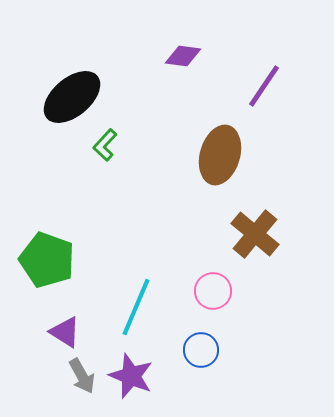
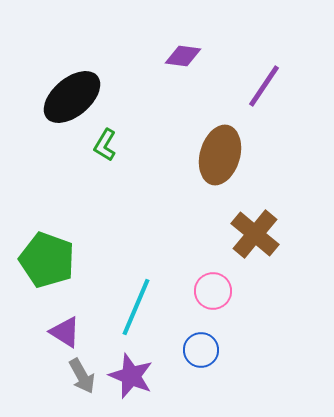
green L-shape: rotated 12 degrees counterclockwise
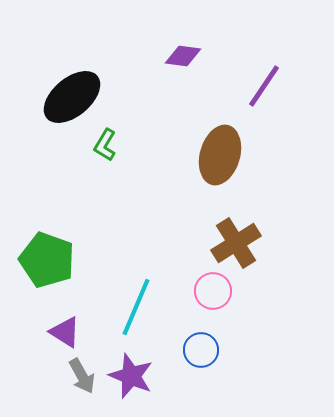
brown cross: moved 19 px left, 9 px down; rotated 18 degrees clockwise
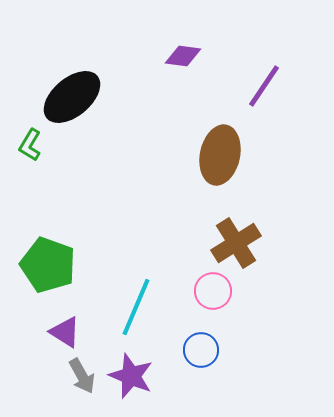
green L-shape: moved 75 px left
brown ellipse: rotated 4 degrees counterclockwise
green pentagon: moved 1 px right, 5 px down
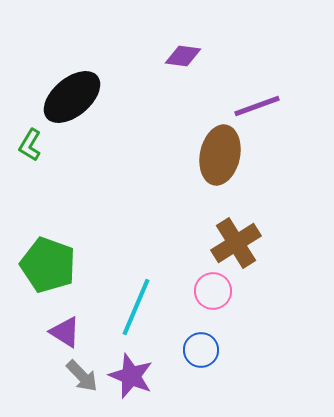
purple line: moved 7 px left, 20 px down; rotated 36 degrees clockwise
gray arrow: rotated 15 degrees counterclockwise
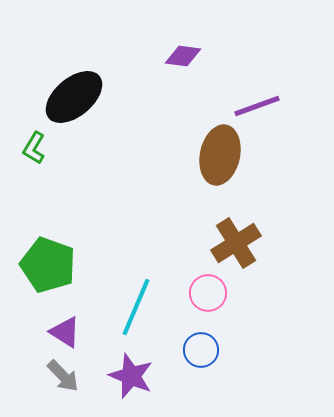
black ellipse: moved 2 px right
green L-shape: moved 4 px right, 3 px down
pink circle: moved 5 px left, 2 px down
gray arrow: moved 19 px left
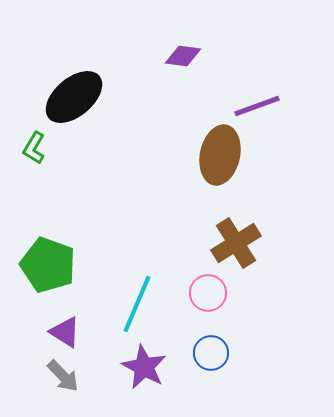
cyan line: moved 1 px right, 3 px up
blue circle: moved 10 px right, 3 px down
purple star: moved 13 px right, 9 px up; rotated 6 degrees clockwise
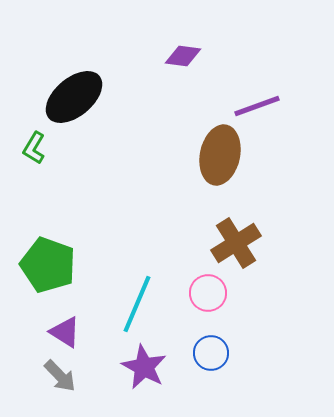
gray arrow: moved 3 px left
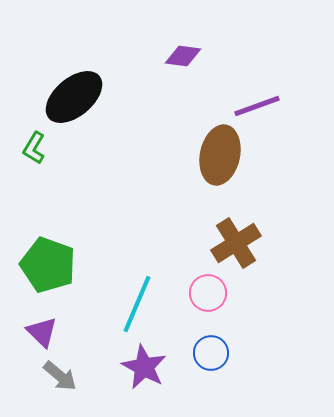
purple triangle: moved 23 px left; rotated 12 degrees clockwise
gray arrow: rotated 6 degrees counterclockwise
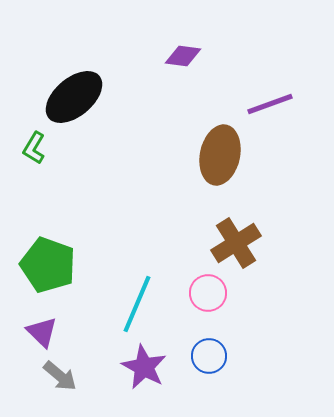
purple line: moved 13 px right, 2 px up
blue circle: moved 2 px left, 3 px down
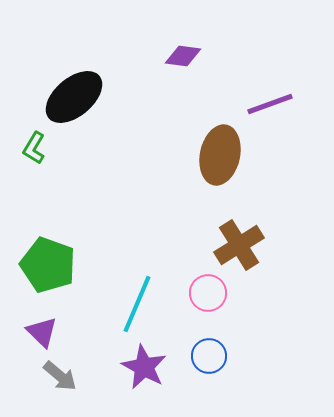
brown cross: moved 3 px right, 2 px down
